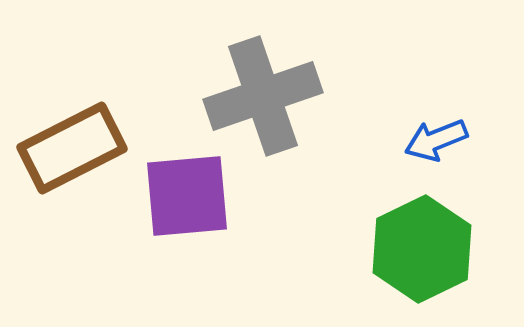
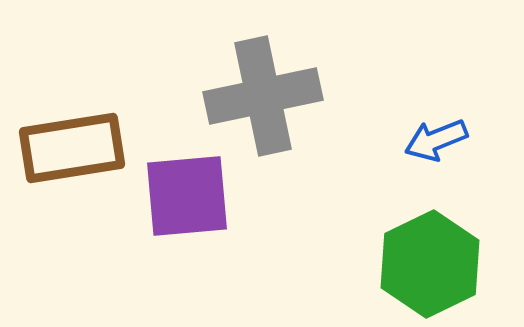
gray cross: rotated 7 degrees clockwise
brown rectangle: rotated 18 degrees clockwise
green hexagon: moved 8 px right, 15 px down
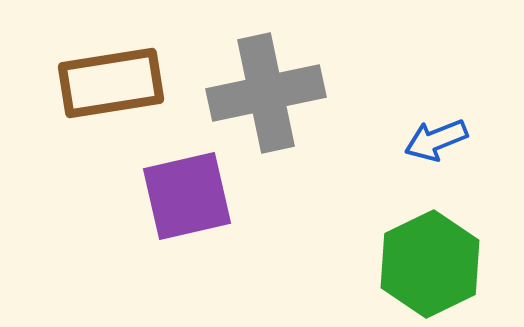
gray cross: moved 3 px right, 3 px up
brown rectangle: moved 39 px right, 65 px up
purple square: rotated 8 degrees counterclockwise
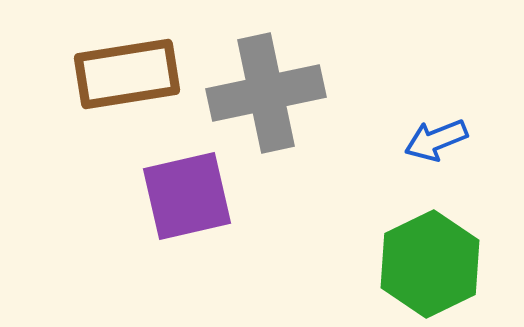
brown rectangle: moved 16 px right, 9 px up
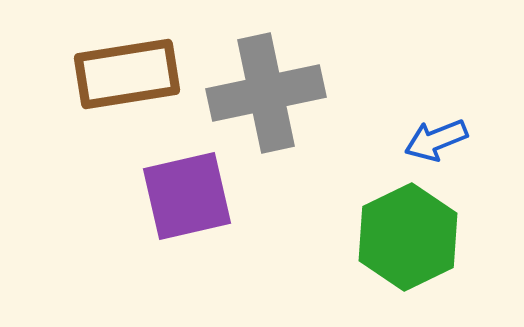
green hexagon: moved 22 px left, 27 px up
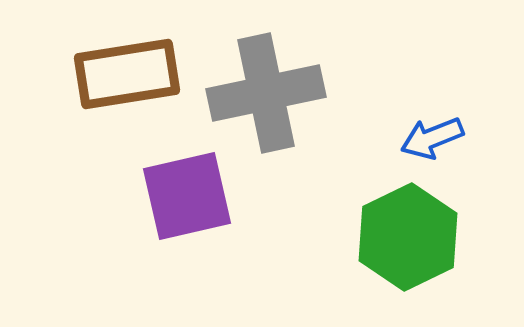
blue arrow: moved 4 px left, 2 px up
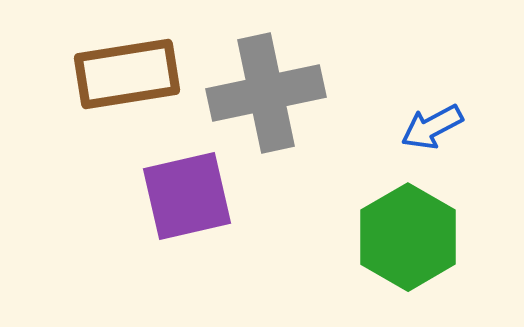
blue arrow: moved 11 px up; rotated 6 degrees counterclockwise
green hexagon: rotated 4 degrees counterclockwise
